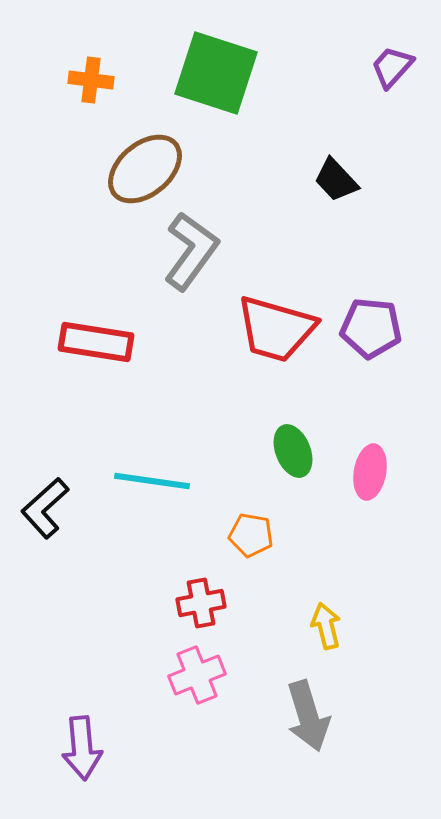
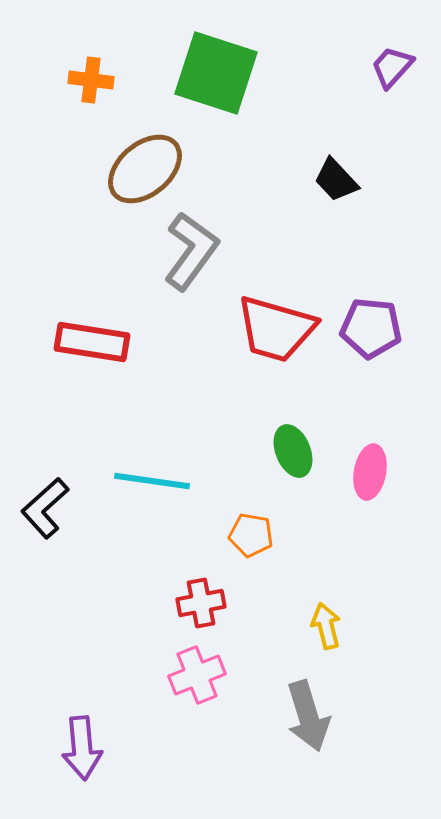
red rectangle: moved 4 px left
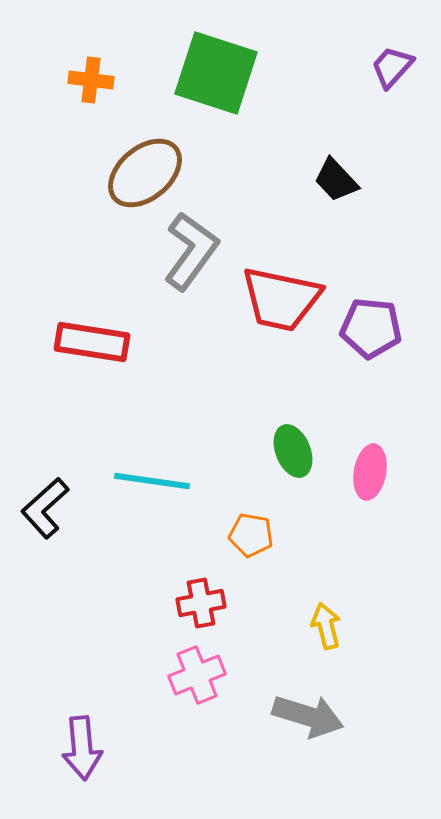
brown ellipse: moved 4 px down
red trapezoid: moved 5 px right, 30 px up; rotated 4 degrees counterclockwise
gray arrow: rotated 56 degrees counterclockwise
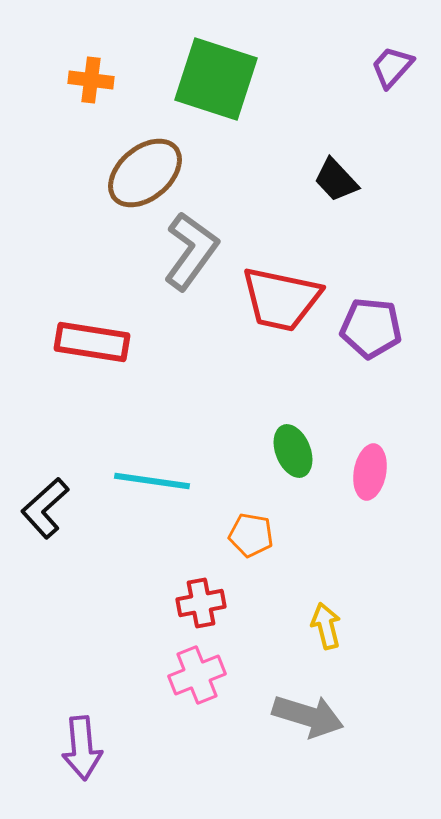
green square: moved 6 px down
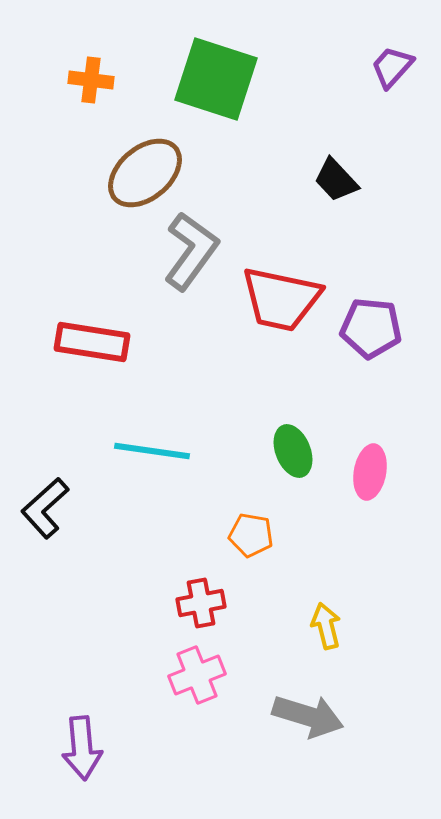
cyan line: moved 30 px up
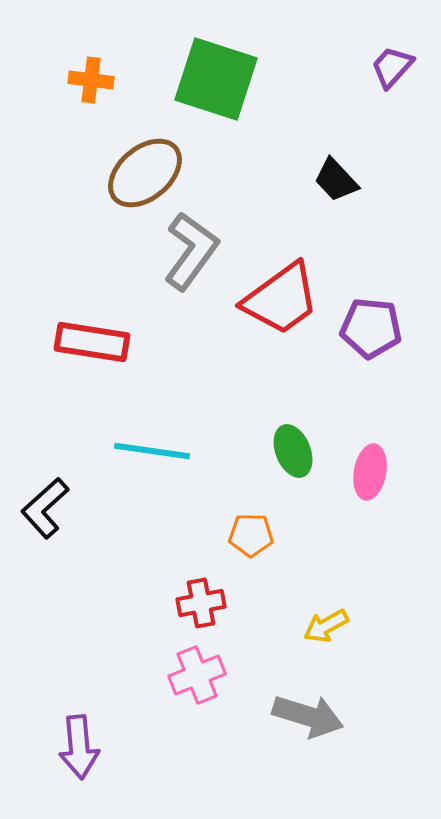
red trapezoid: rotated 48 degrees counterclockwise
orange pentagon: rotated 9 degrees counterclockwise
yellow arrow: rotated 105 degrees counterclockwise
purple arrow: moved 3 px left, 1 px up
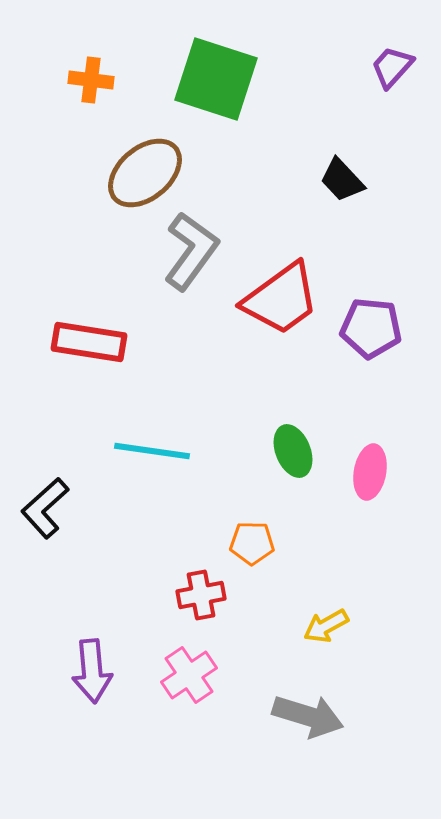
black trapezoid: moved 6 px right
red rectangle: moved 3 px left
orange pentagon: moved 1 px right, 8 px down
red cross: moved 8 px up
pink cross: moved 8 px left; rotated 12 degrees counterclockwise
purple arrow: moved 13 px right, 76 px up
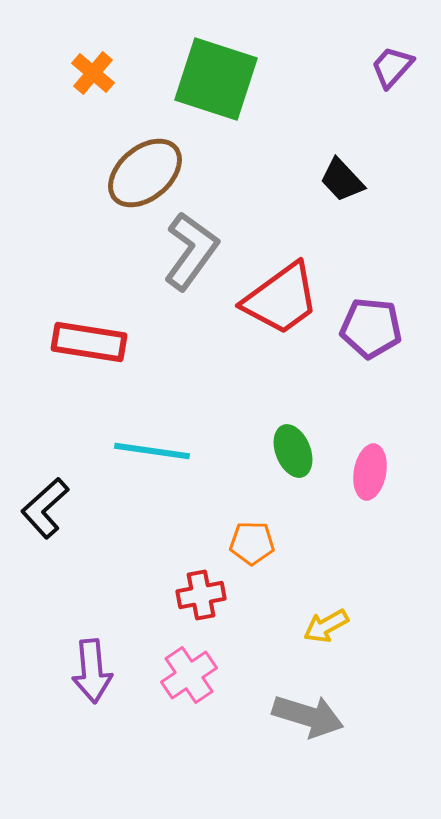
orange cross: moved 2 px right, 7 px up; rotated 33 degrees clockwise
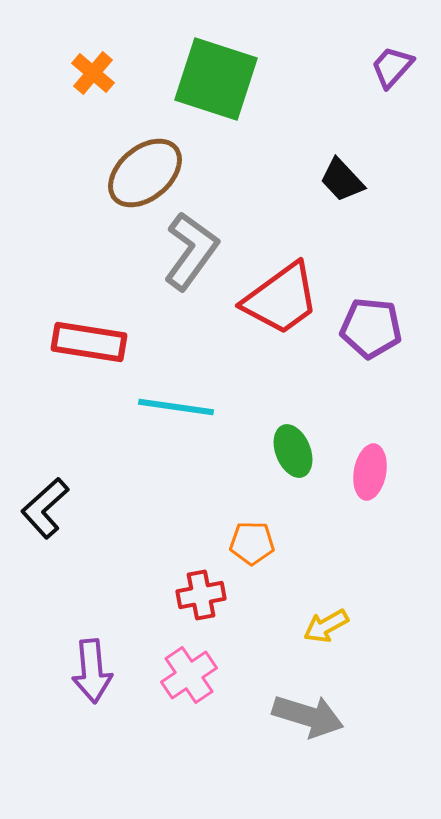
cyan line: moved 24 px right, 44 px up
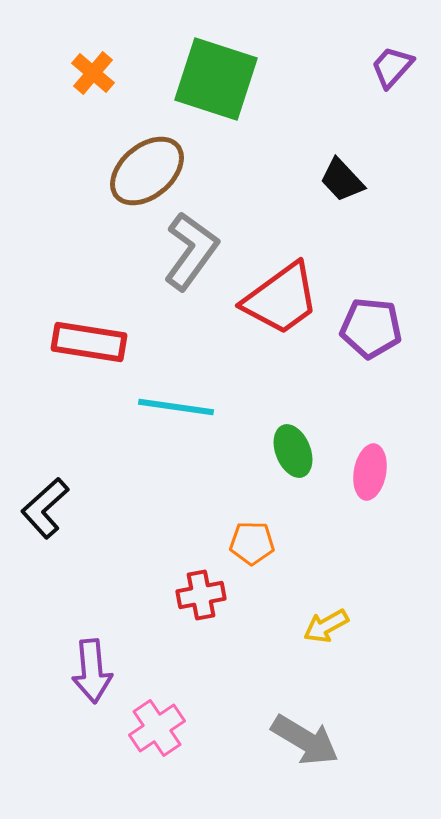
brown ellipse: moved 2 px right, 2 px up
pink cross: moved 32 px left, 53 px down
gray arrow: moved 3 px left, 24 px down; rotated 14 degrees clockwise
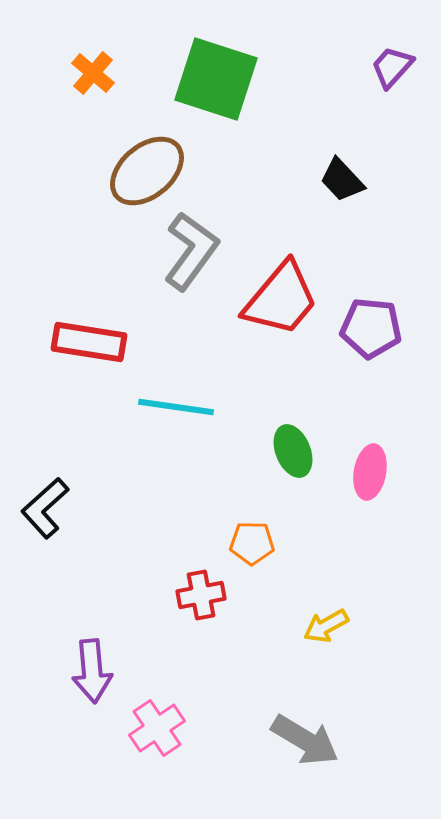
red trapezoid: rotated 14 degrees counterclockwise
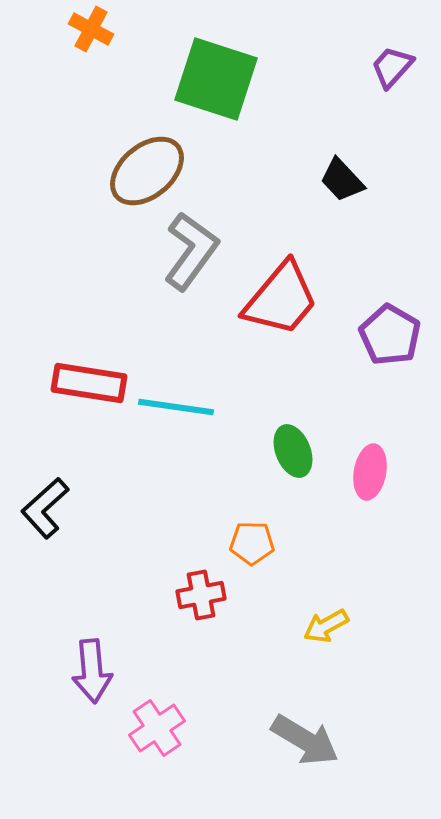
orange cross: moved 2 px left, 44 px up; rotated 12 degrees counterclockwise
purple pentagon: moved 19 px right, 7 px down; rotated 24 degrees clockwise
red rectangle: moved 41 px down
